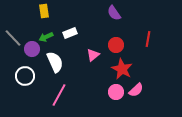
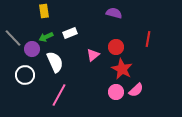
purple semicircle: rotated 140 degrees clockwise
red circle: moved 2 px down
white circle: moved 1 px up
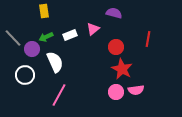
white rectangle: moved 2 px down
pink triangle: moved 26 px up
pink semicircle: rotated 35 degrees clockwise
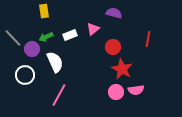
red circle: moved 3 px left
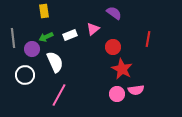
purple semicircle: rotated 21 degrees clockwise
gray line: rotated 36 degrees clockwise
pink circle: moved 1 px right, 2 px down
